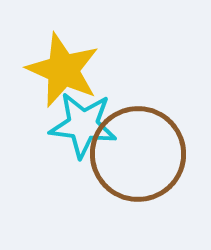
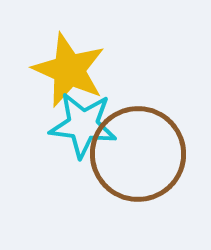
yellow star: moved 6 px right
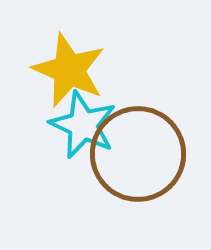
cyan star: rotated 18 degrees clockwise
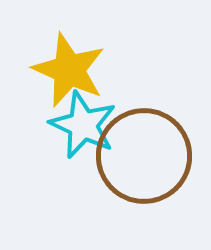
brown circle: moved 6 px right, 2 px down
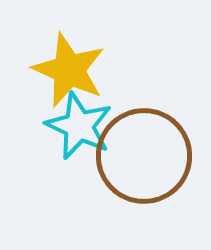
cyan star: moved 4 px left, 1 px down
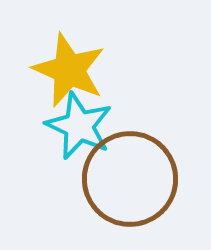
brown circle: moved 14 px left, 23 px down
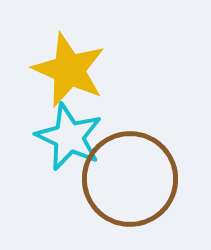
cyan star: moved 10 px left, 11 px down
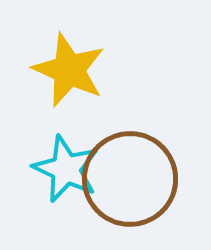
cyan star: moved 3 px left, 32 px down
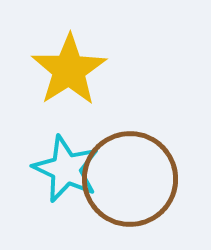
yellow star: rotated 16 degrees clockwise
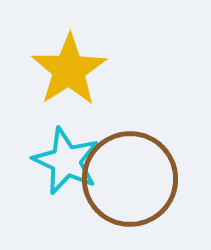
cyan star: moved 8 px up
